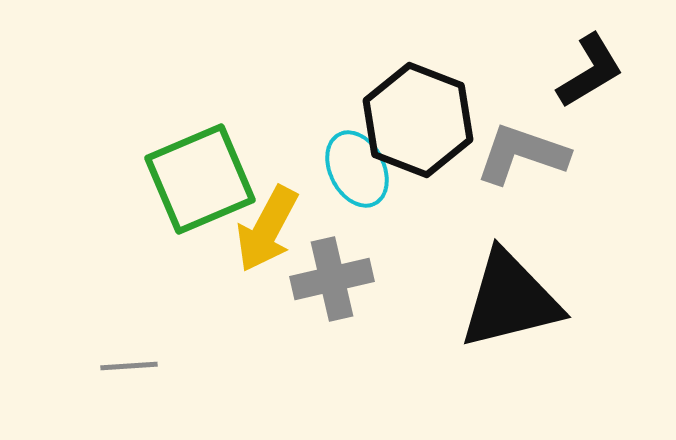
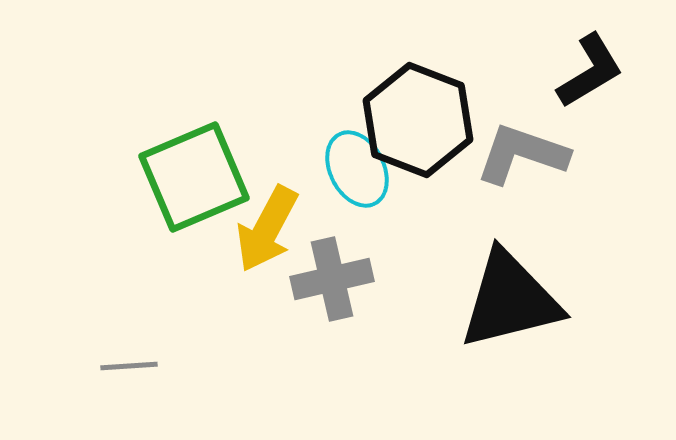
green square: moved 6 px left, 2 px up
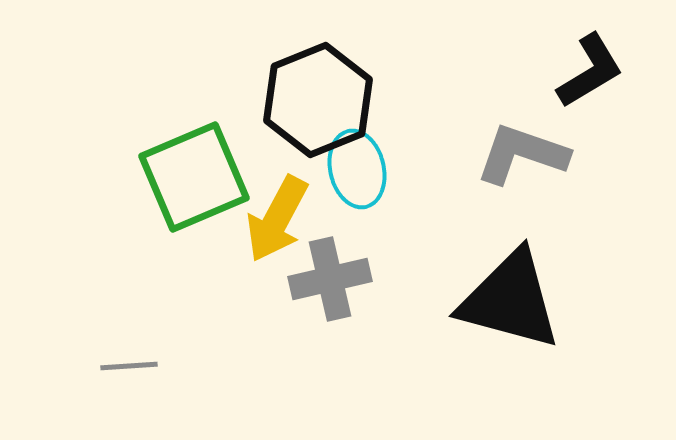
black hexagon: moved 100 px left, 20 px up; rotated 17 degrees clockwise
cyan ellipse: rotated 14 degrees clockwise
yellow arrow: moved 10 px right, 10 px up
gray cross: moved 2 px left
black triangle: rotated 29 degrees clockwise
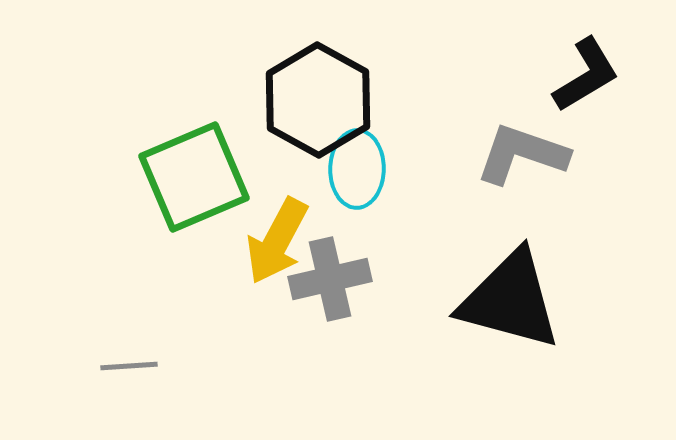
black L-shape: moved 4 px left, 4 px down
black hexagon: rotated 9 degrees counterclockwise
cyan ellipse: rotated 14 degrees clockwise
yellow arrow: moved 22 px down
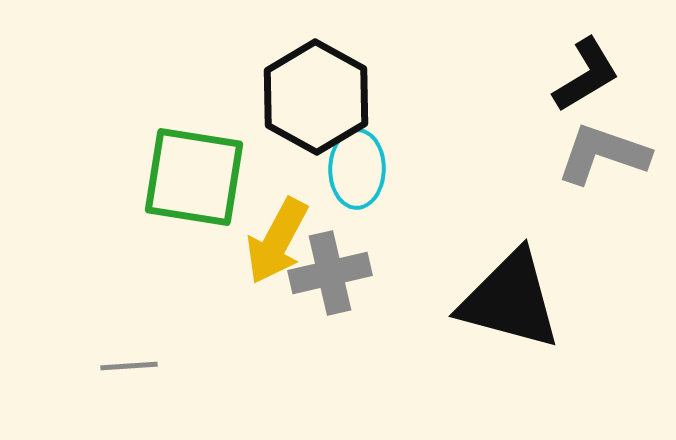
black hexagon: moved 2 px left, 3 px up
gray L-shape: moved 81 px right
green square: rotated 32 degrees clockwise
gray cross: moved 6 px up
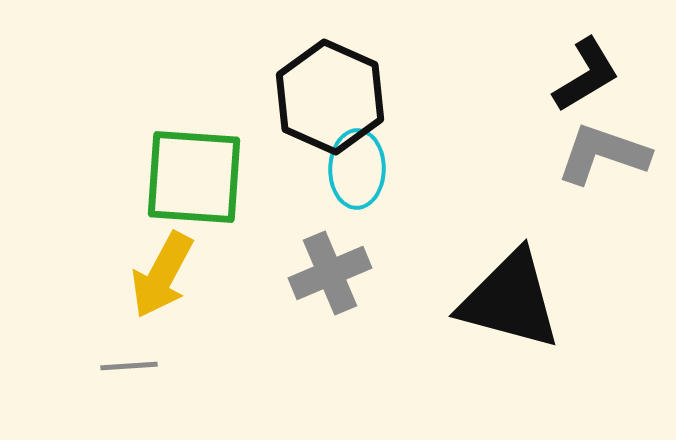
black hexagon: moved 14 px right; rotated 5 degrees counterclockwise
green square: rotated 5 degrees counterclockwise
yellow arrow: moved 115 px left, 34 px down
gray cross: rotated 10 degrees counterclockwise
